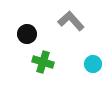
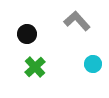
gray L-shape: moved 6 px right
green cross: moved 8 px left, 5 px down; rotated 30 degrees clockwise
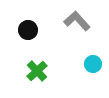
black circle: moved 1 px right, 4 px up
green cross: moved 2 px right, 4 px down
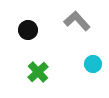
green cross: moved 1 px right, 1 px down
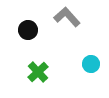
gray L-shape: moved 10 px left, 4 px up
cyan circle: moved 2 px left
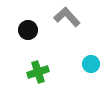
green cross: rotated 25 degrees clockwise
